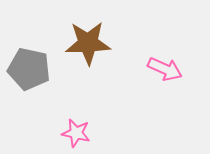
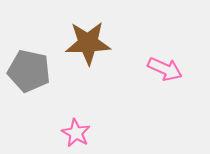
gray pentagon: moved 2 px down
pink star: rotated 16 degrees clockwise
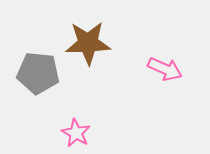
gray pentagon: moved 9 px right, 2 px down; rotated 6 degrees counterclockwise
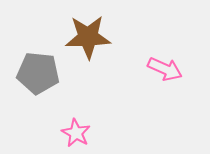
brown star: moved 6 px up
